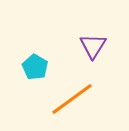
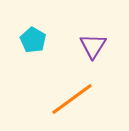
cyan pentagon: moved 2 px left, 27 px up
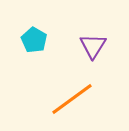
cyan pentagon: moved 1 px right
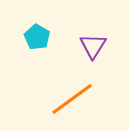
cyan pentagon: moved 3 px right, 3 px up
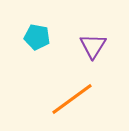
cyan pentagon: rotated 20 degrees counterclockwise
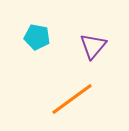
purple triangle: rotated 8 degrees clockwise
